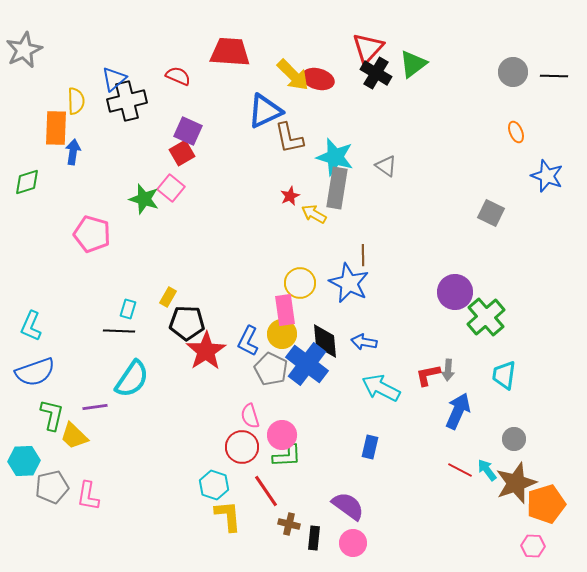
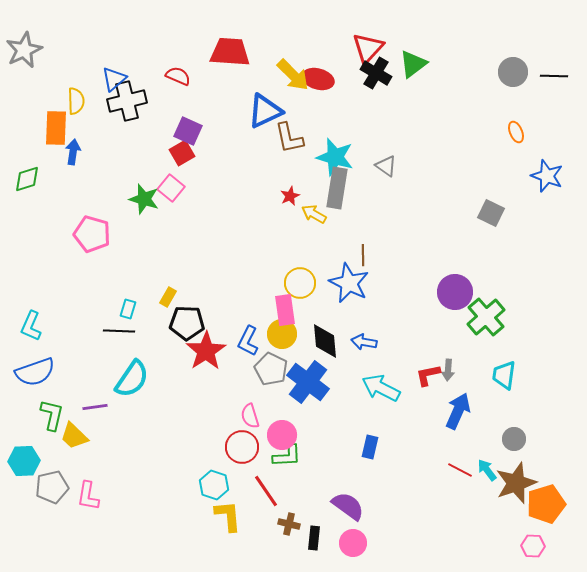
green diamond at (27, 182): moved 3 px up
blue cross at (307, 364): moved 1 px right, 18 px down
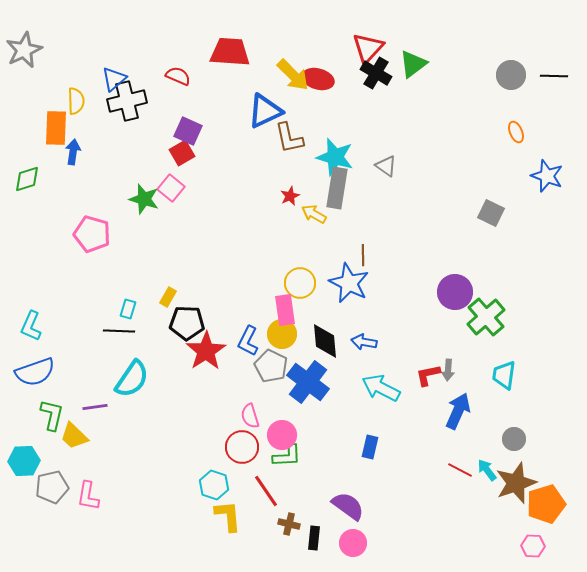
gray circle at (513, 72): moved 2 px left, 3 px down
gray pentagon at (271, 369): moved 3 px up
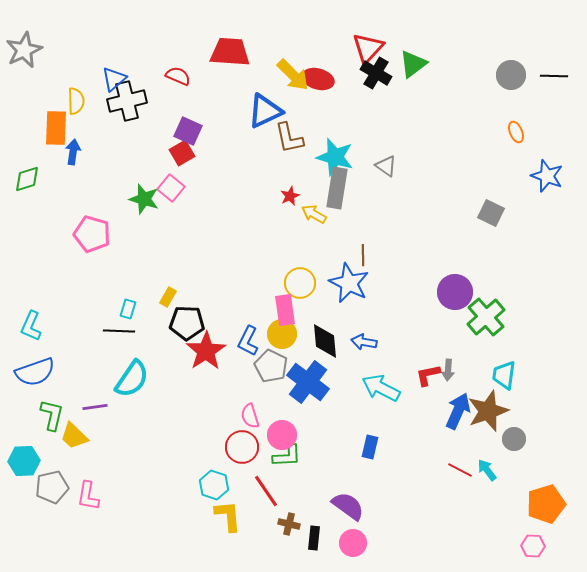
brown star at (516, 483): moved 28 px left, 72 px up
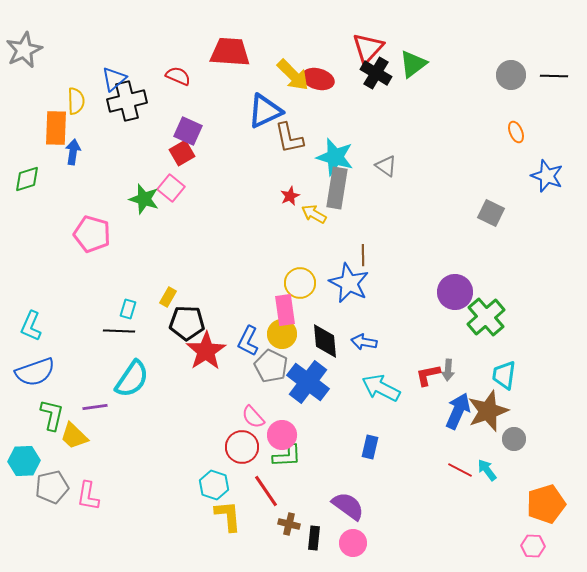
pink semicircle at (250, 416): moved 3 px right, 1 px down; rotated 25 degrees counterclockwise
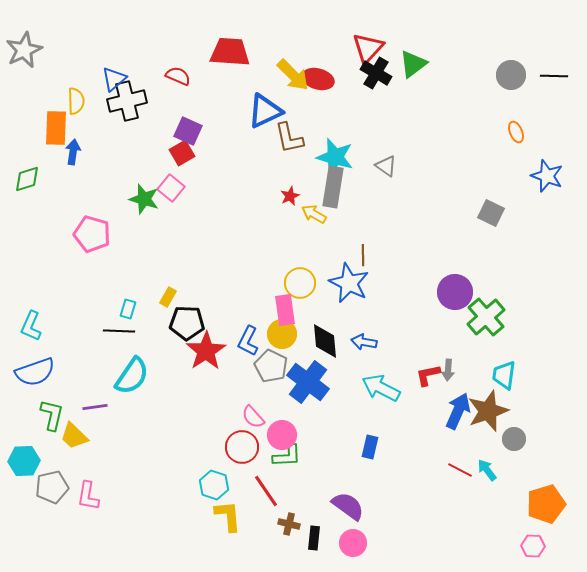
gray rectangle at (337, 188): moved 4 px left, 1 px up
cyan semicircle at (132, 379): moved 3 px up
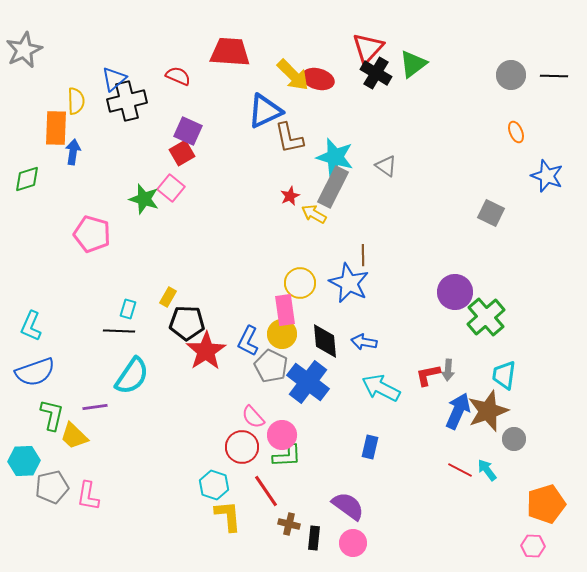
gray rectangle at (333, 187): rotated 18 degrees clockwise
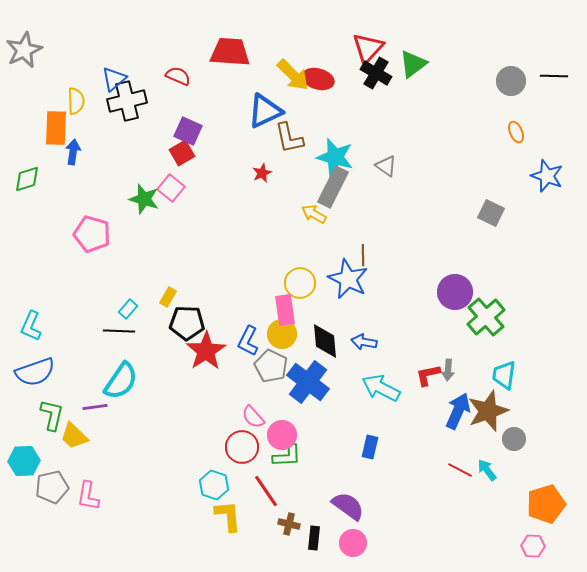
gray circle at (511, 75): moved 6 px down
red star at (290, 196): moved 28 px left, 23 px up
blue star at (349, 283): moved 1 px left, 4 px up
cyan rectangle at (128, 309): rotated 24 degrees clockwise
cyan semicircle at (132, 376): moved 11 px left, 5 px down
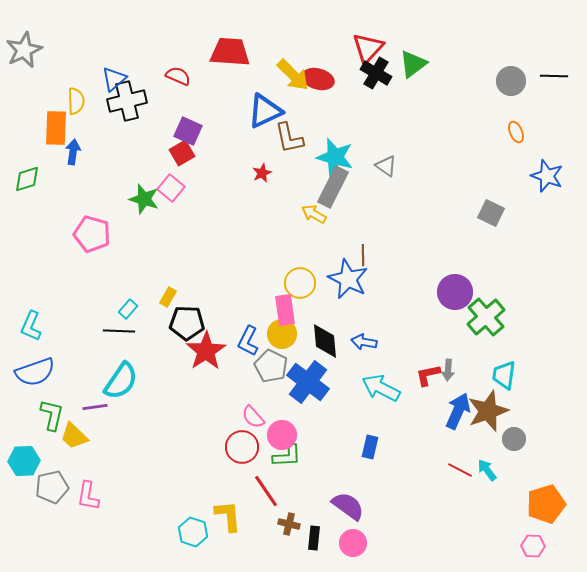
cyan hexagon at (214, 485): moved 21 px left, 47 px down
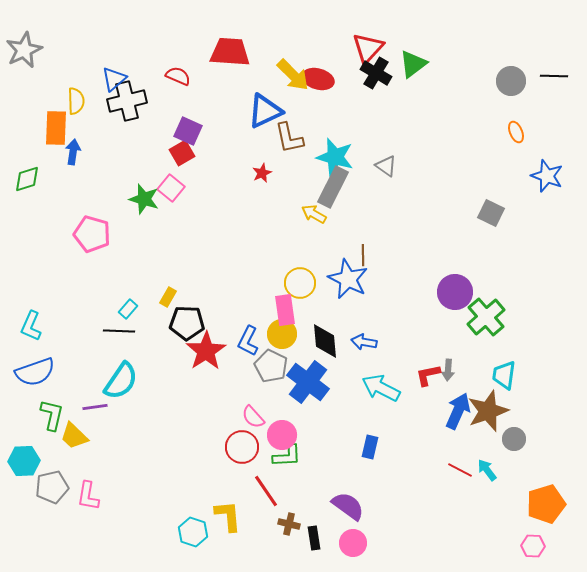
black rectangle at (314, 538): rotated 15 degrees counterclockwise
